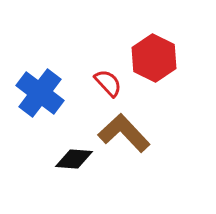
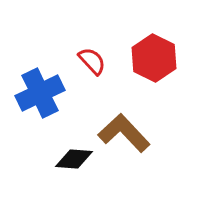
red semicircle: moved 16 px left, 22 px up
blue cross: rotated 27 degrees clockwise
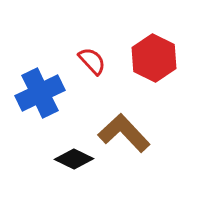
black diamond: rotated 21 degrees clockwise
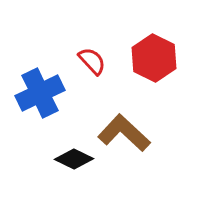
brown L-shape: rotated 4 degrees counterclockwise
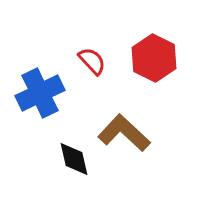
black diamond: rotated 51 degrees clockwise
